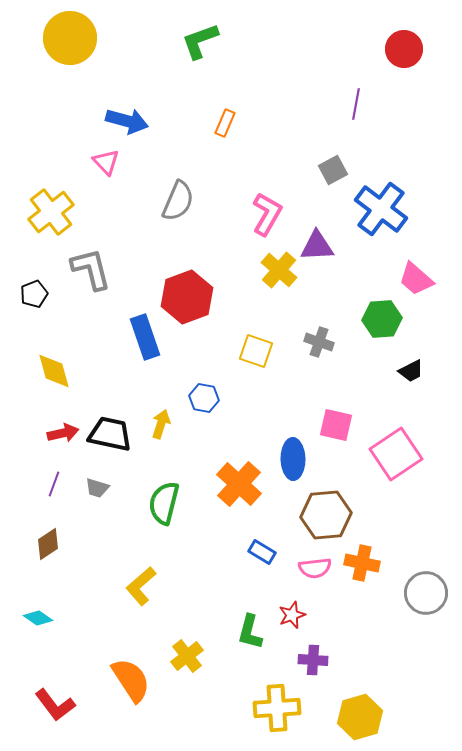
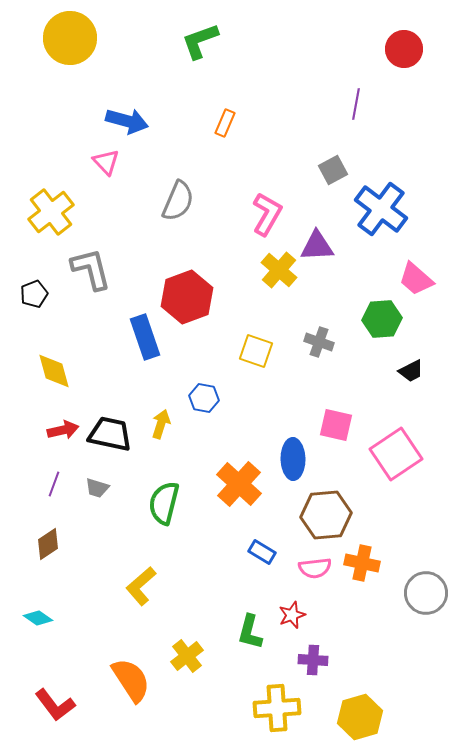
red arrow at (63, 433): moved 3 px up
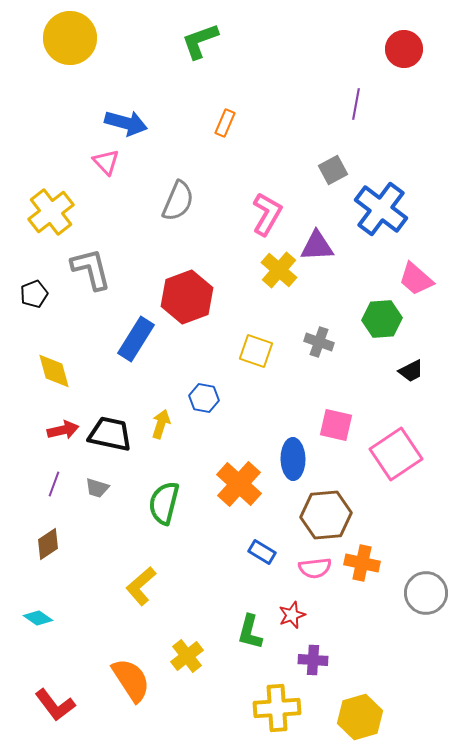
blue arrow at (127, 121): moved 1 px left, 2 px down
blue rectangle at (145, 337): moved 9 px left, 2 px down; rotated 51 degrees clockwise
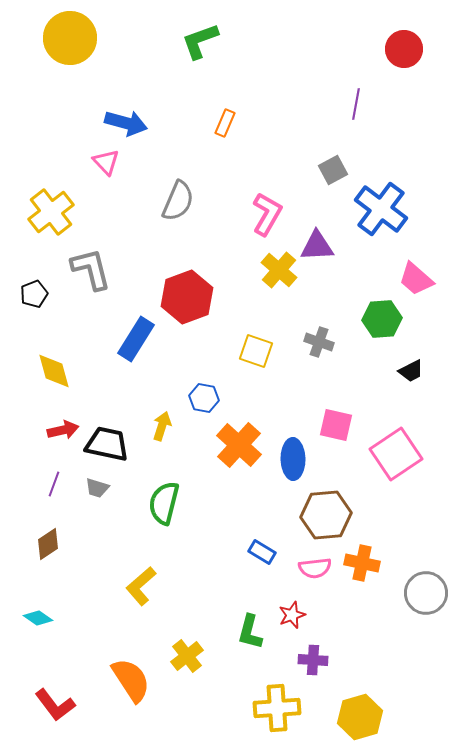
yellow arrow at (161, 424): moved 1 px right, 2 px down
black trapezoid at (110, 434): moved 3 px left, 10 px down
orange cross at (239, 484): moved 39 px up
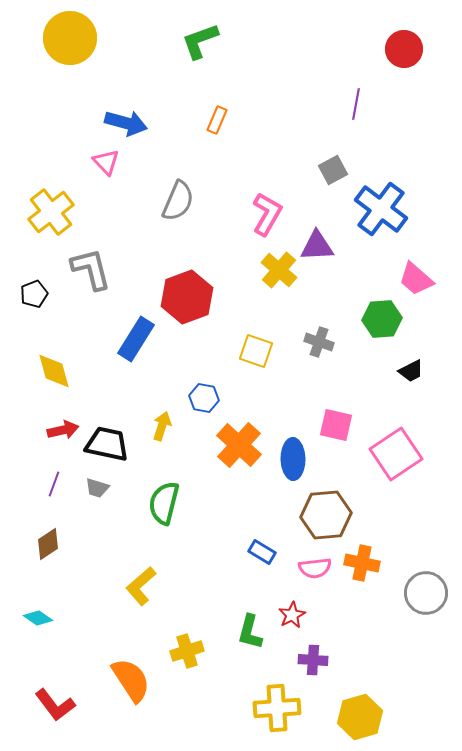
orange rectangle at (225, 123): moved 8 px left, 3 px up
red star at (292, 615): rotated 8 degrees counterclockwise
yellow cross at (187, 656): moved 5 px up; rotated 20 degrees clockwise
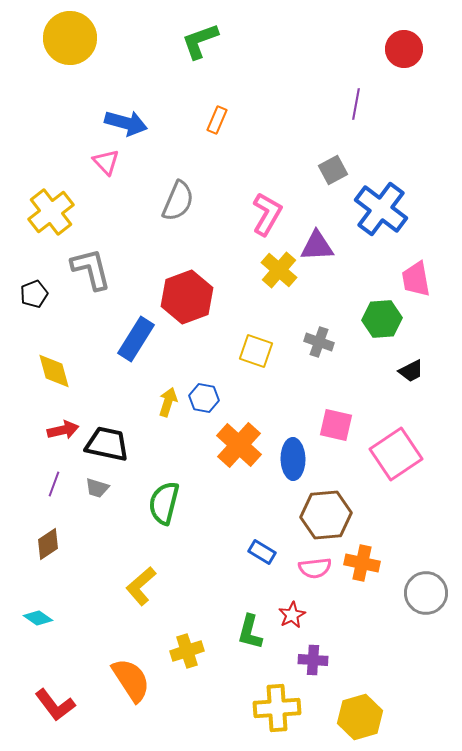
pink trapezoid at (416, 279): rotated 39 degrees clockwise
yellow arrow at (162, 426): moved 6 px right, 24 px up
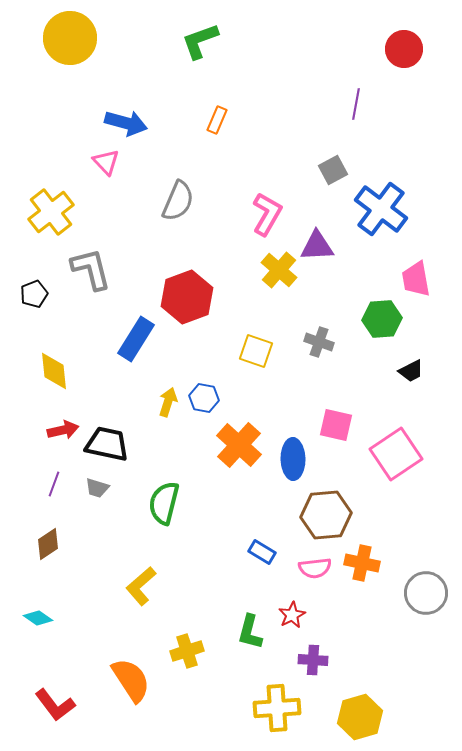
yellow diamond at (54, 371): rotated 9 degrees clockwise
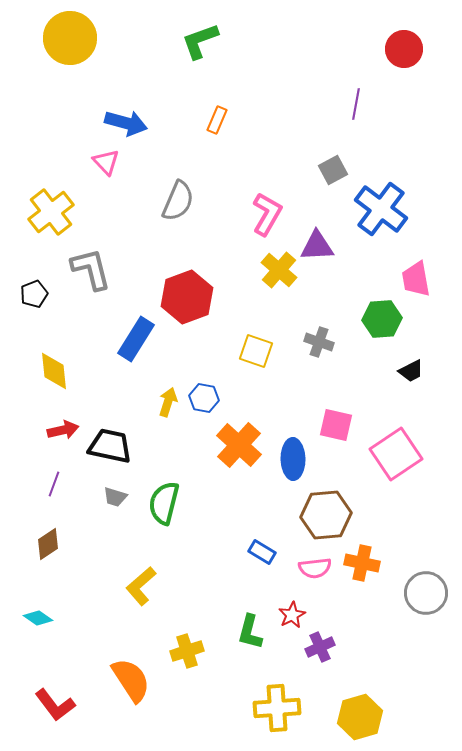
black trapezoid at (107, 444): moved 3 px right, 2 px down
gray trapezoid at (97, 488): moved 18 px right, 9 px down
purple cross at (313, 660): moved 7 px right, 13 px up; rotated 28 degrees counterclockwise
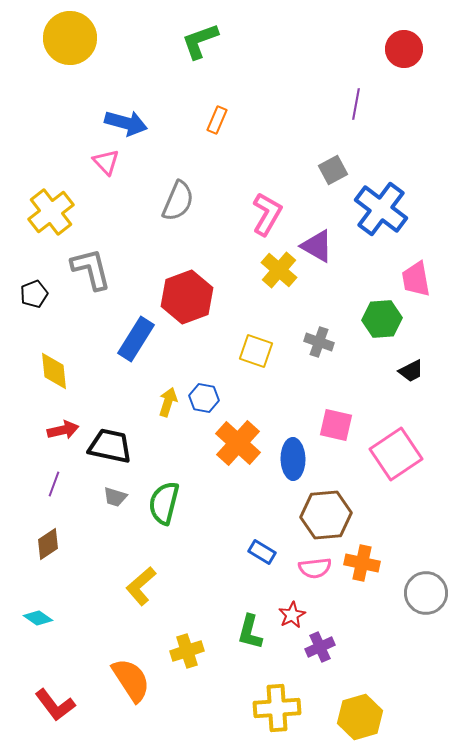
purple triangle at (317, 246): rotated 33 degrees clockwise
orange cross at (239, 445): moved 1 px left, 2 px up
